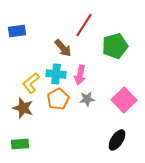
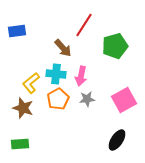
pink arrow: moved 1 px right, 1 px down
pink square: rotated 15 degrees clockwise
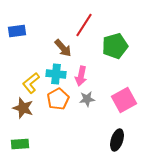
black ellipse: rotated 15 degrees counterclockwise
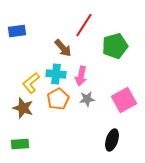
black ellipse: moved 5 px left
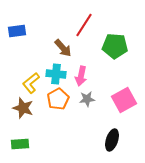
green pentagon: rotated 20 degrees clockwise
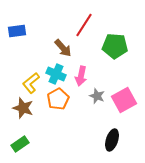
cyan cross: rotated 18 degrees clockwise
gray star: moved 10 px right, 3 px up; rotated 28 degrees clockwise
green rectangle: rotated 30 degrees counterclockwise
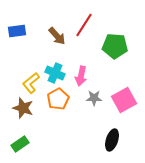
brown arrow: moved 6 px left, 12 px up
cyan cross: moved 1 px left, 1 px up
gray star: moved 3 px left, 2 px down; rotated 21 degrees counterclockwise
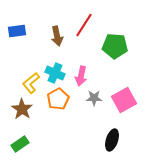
brown arrow: rotated 30 degrees clockwise
brown star: moved 1 px left, 1 px down; rotated 15 degrees clockwise
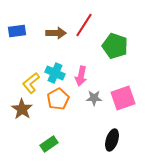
brown arrow: moved 1 px left, 3 px up; rotated 78 degrees counterclockwise
green pentagon: rotated 15 degrees clockwise
pink square: moved 1 px left, 2 px up; rotated 10 degrees clockwise
green rectangle: moved 29 px right
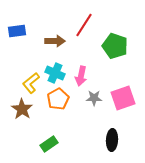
brown arrow: moved 1 px left, 8 px down
black ellipse: rotated 15 degrees counterclockwise
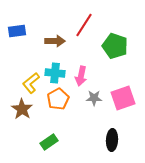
cyan cross: rotated 18 degrees counterclockwise
green rectangle: moved 2 px up
